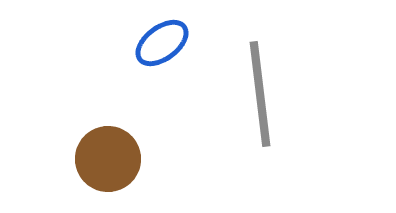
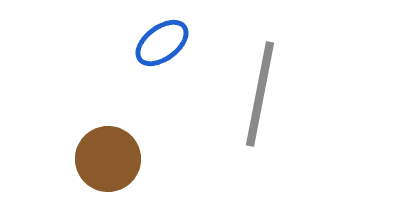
gray line: rotated 18 degrees clockwise
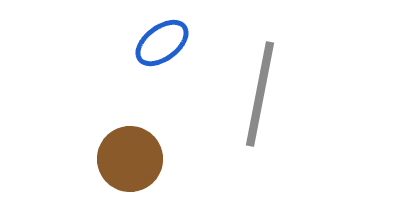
brown circle: moved 22 px right
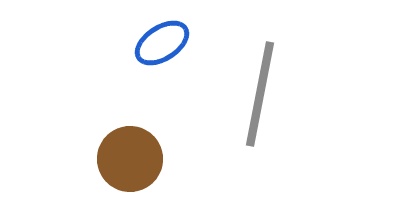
blue ellipse: rotated 4 degrees clockwise
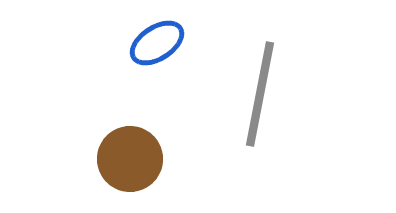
blue ellipse: moved 5 px left
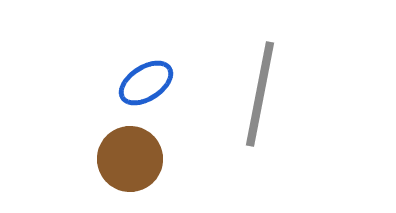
blue ellipse: moved 11 px left, 40 px down
